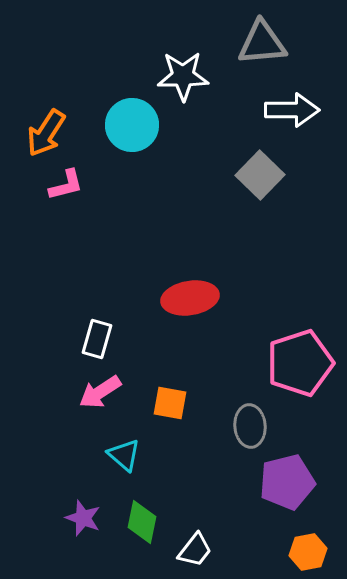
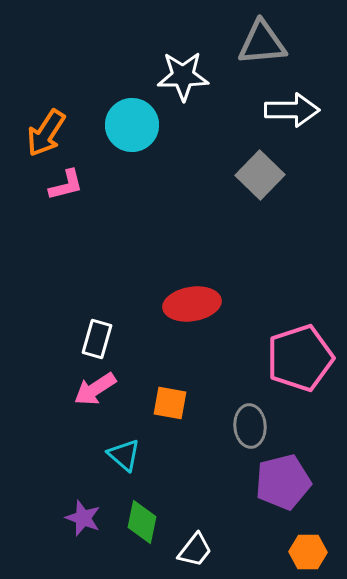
red ellipse: moved 2 px right, 6 px down
pink pentagon: moved 5 px up
pink arrow: moved 5 px left, 3 px up
purple pentagon: moved 4 px left
orange hexagon: rotated 12 degrees clockwise
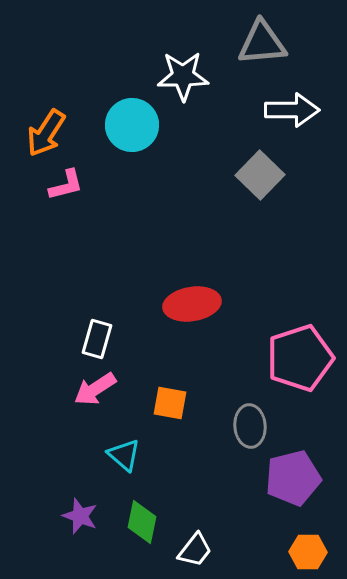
purple pentagon: moved 10 px right, 4 px up
purple star: moved 3 px left, 2 px up
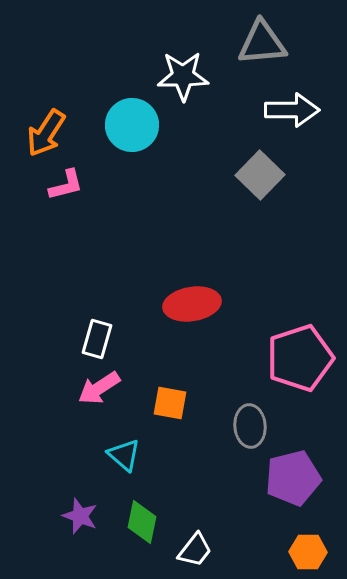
pink arrow: moved 4 px right, 1 px up
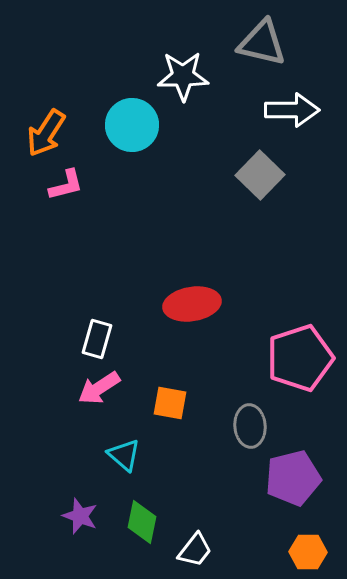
gray triangle: rotated 18 degrees clockwise
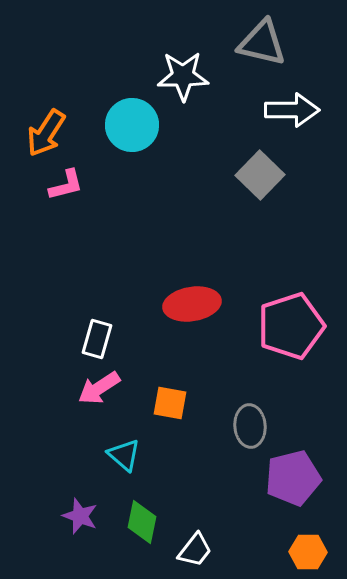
pink pentagon: moved 9 px left, 32 px up
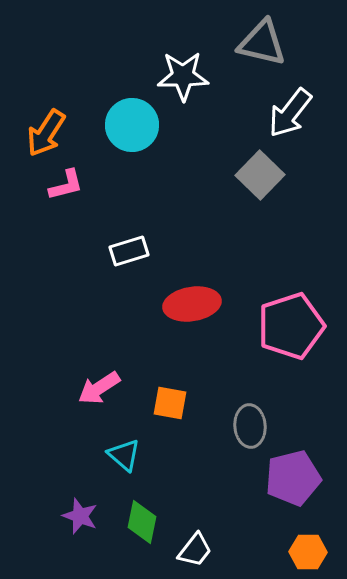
white arrow: moved 2 px left, 3 px down; rotated 128 degrees clockwise
white rectangle: moved 32 px right, 88 px up; rotated 57 degrees clockwise
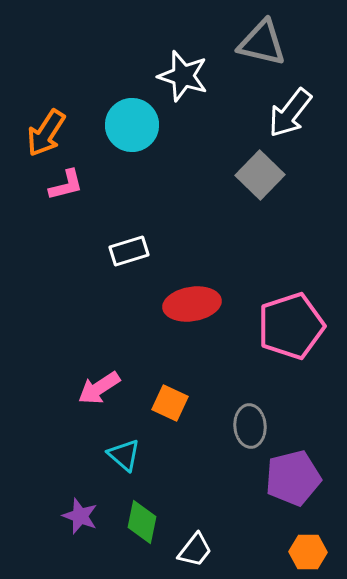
white star: rotated 18 degrees clockwise
orange square: rotated 15 degrees clockwise
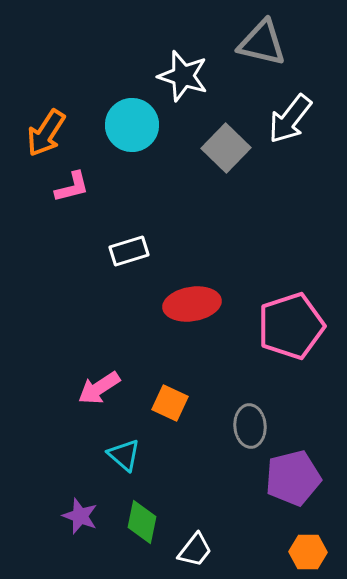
white arrow: moved 6 px down
gray square: moved 34 px left, 27 px up
pink L-shape: moved 6 px right, 2 px down
